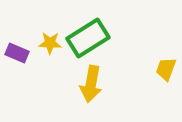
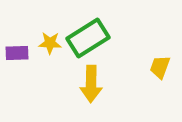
purple rectangle: rotated 25 degrees counterclockwise
yellow trapezoid: moved 6 px left, 2 px up
yellow arrow: rotated 9 degrees counterclockwise
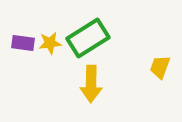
yellow star: rotated 10 degrees counterclockwise
purple rectangle: moved 6 px right, 10 px up; rotated 10 degrees clockwise
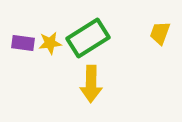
yellow trapezoid: moved 34 px up
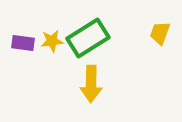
yellow star: moved 2 px right, 2 px up
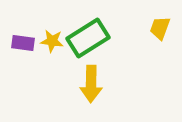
yellow trapezoid: moved 5 px up
yellow star: rotated 15 degrees clockwise
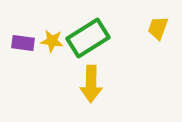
yellow trapezoid: moved 2 px left
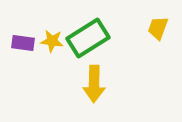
yellow arrow: moved 3 px right
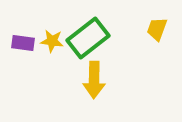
yellow trapezoid: moved 1 px left, 1 px down
green rectangle: rotated 6 degrees counterclockwise
yellow arrow: moved 4 px up
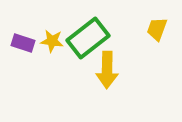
purple rectangle: rotated 10 degrees clockwise
yellow arrow: moved 13 px right, 10 px up
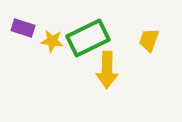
yellow trapezoid: moved 8 px left, 11 px down
green rectangle: rotated 12 degrees clockwise
purple rectangle: moved 15 px up
